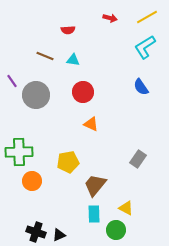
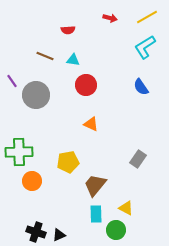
red circle: moved 3 px right, 7 px up
cyan rectangle: moved 2 px right
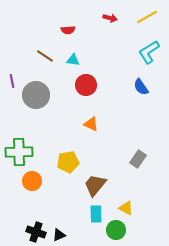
cyan L-shape: moved 4 px right, 5 px down
brown line: rotated 12 degrees clockwise
purple line: rotated 24 degrees clockwise
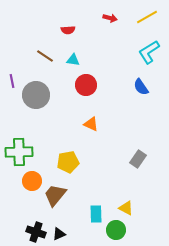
brown trapezoid: moved 40 px left, 10 px down
black triangle: moved 1 px up
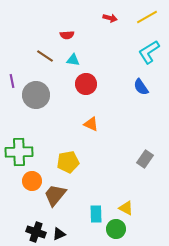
red semicircle: moved 1 px left, 5 px down
red circle: moved 1 px up
gray rectangle: moved 7 px right
green circle: moved 1 px up
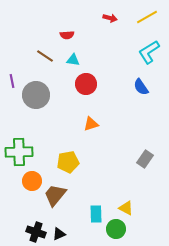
orange triangle: rotated 42 degrees counterclockwise
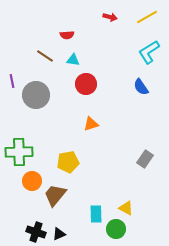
red arrow: moved 1 px up
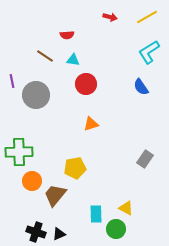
yellow pentagon: moved 7 px right, 6 px down
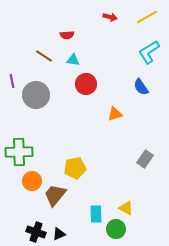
brown line: moved 1 px left
orange triangle: moved 24 px right, 10 px up
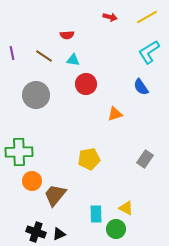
purple line: moved 28 px up
yellow pentagon: moved 14 px right, 9 px up
